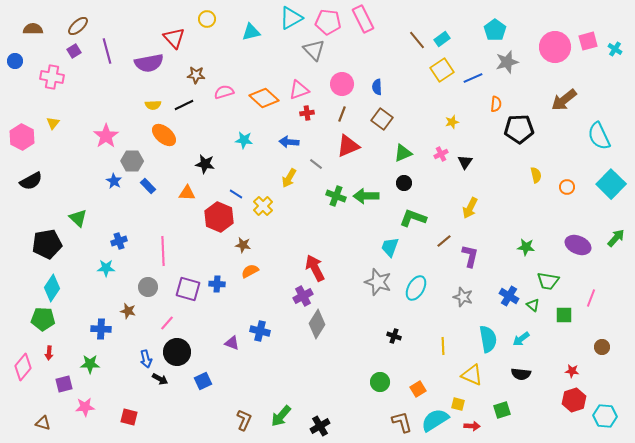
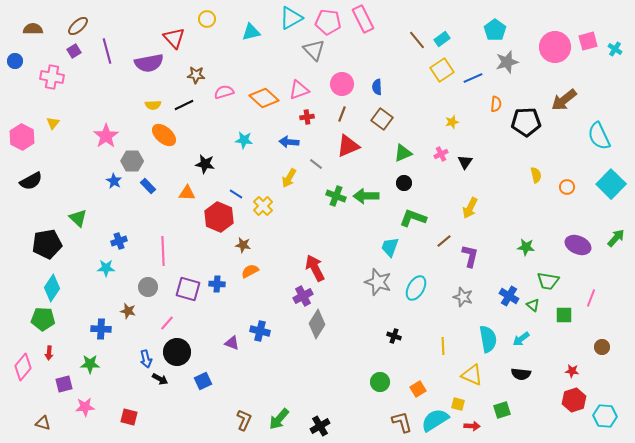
red cross at (307, 113): moved 4 px down
black pentagon at (519, 129): moved 7 px right, 7 px up
green arrow at (281, 416): moved 2 px left, 3 px down
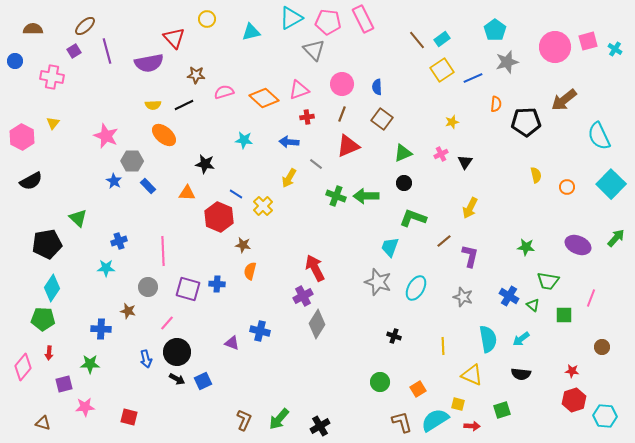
brown ellipse at (78, 26): moved 7 px right
pink star at (106, 136): rotated 15 degrees counterclockwise
orange semicircle at (250, 271): rotated 48 degrees counterclockwise
black arrow at (160, 379): moved 17 px right
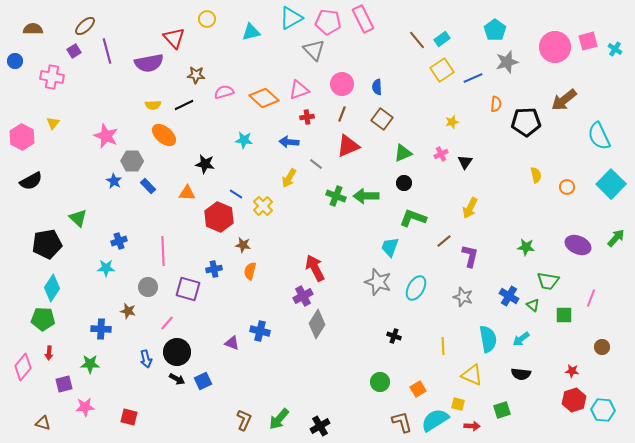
blue cross at (217, 284): moved 3 px left, 15 px up; rotated 14 degrees counterclockwise
cyan hexagon at (605, 416): moved 2 px left, 6 px up
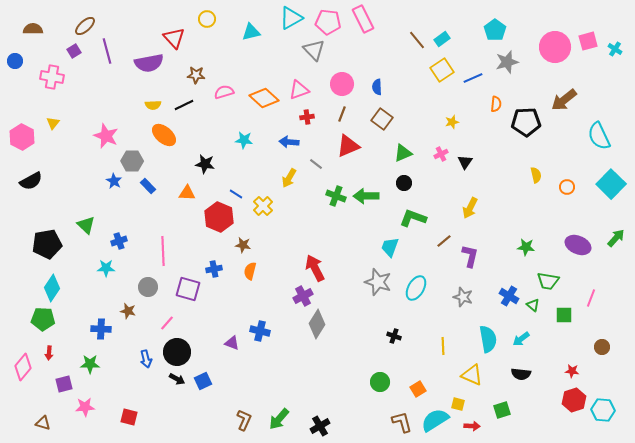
green triangle at (78, 218): moved 8 px right, 7 px down
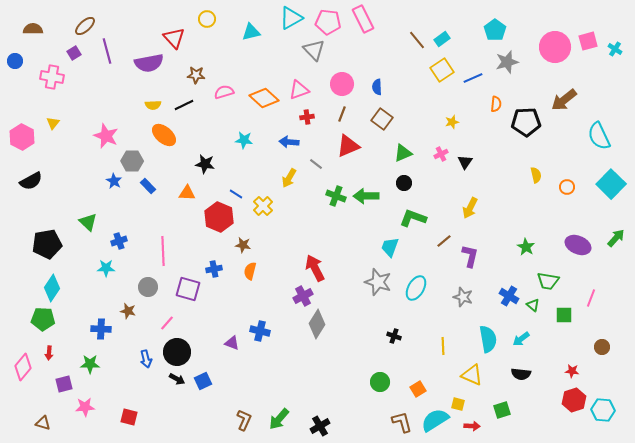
purple square at (74, 51): moved 2 px down
green triangle at (86, 225): moved 2 px right, 3 px up
green star at (526, 247): rotated 24 degrees clockwise
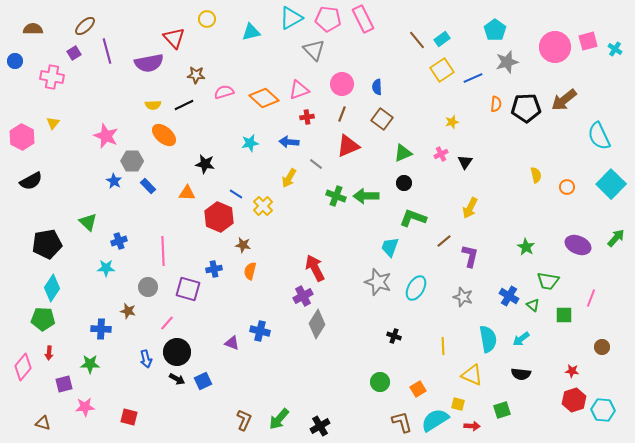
pink pentagon at (328, 22): moved 3 px up
black pentagon at (526, 122): moved 14 px up
cyan star at (244, 140): moved 6 px right, 3 px down; rotated 18 degrees counterclockwise
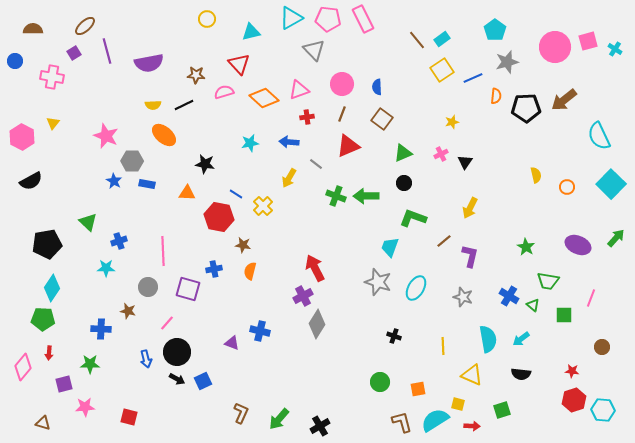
red triangle at (174, 38): moved 65 px right, 26 px down
orange semicircle at (496, 104): moved 8 px up
blue rectangle at (148, 186): moved 1 px left, 2 px up; rotated 35 degrees counterclockwise
red hexagon at (219, 217): rotated 12 degrees counterclockwise
orange square at (418, 389): rotated 21 degrees clockwise
brown L-shape at (244, 420): moved 3 px left, 7 px up
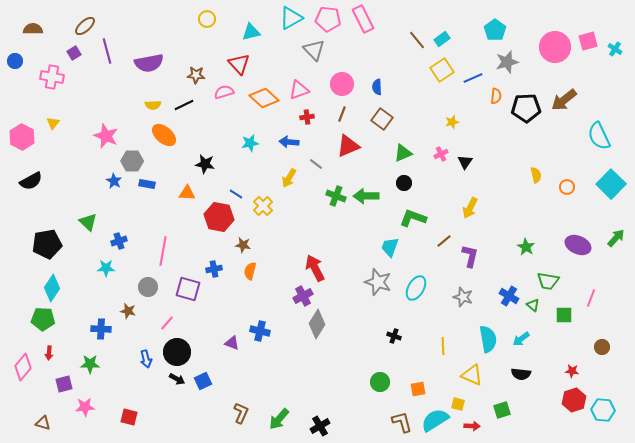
pink line at (163, 251): rotated 12 degrees clockwise
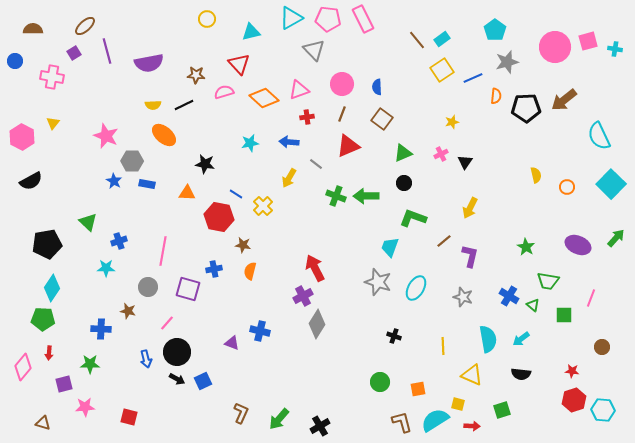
cyan cross at (615, 49): rotated 24 degrees counterclockwise
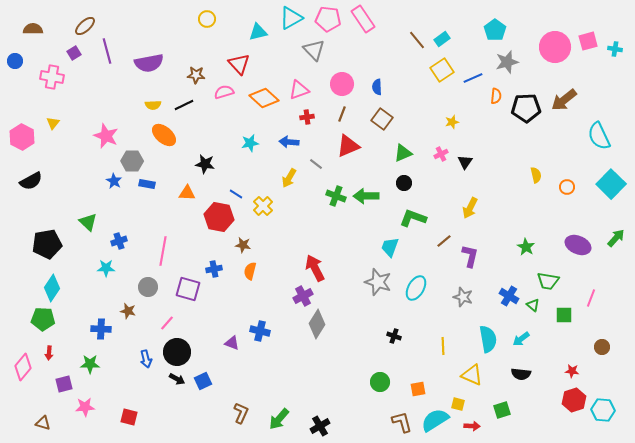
pink rectangle at (363, 19): rotated 8 degrees counterclockwise
cyan triangle at (251, 32): moved 7 px right
